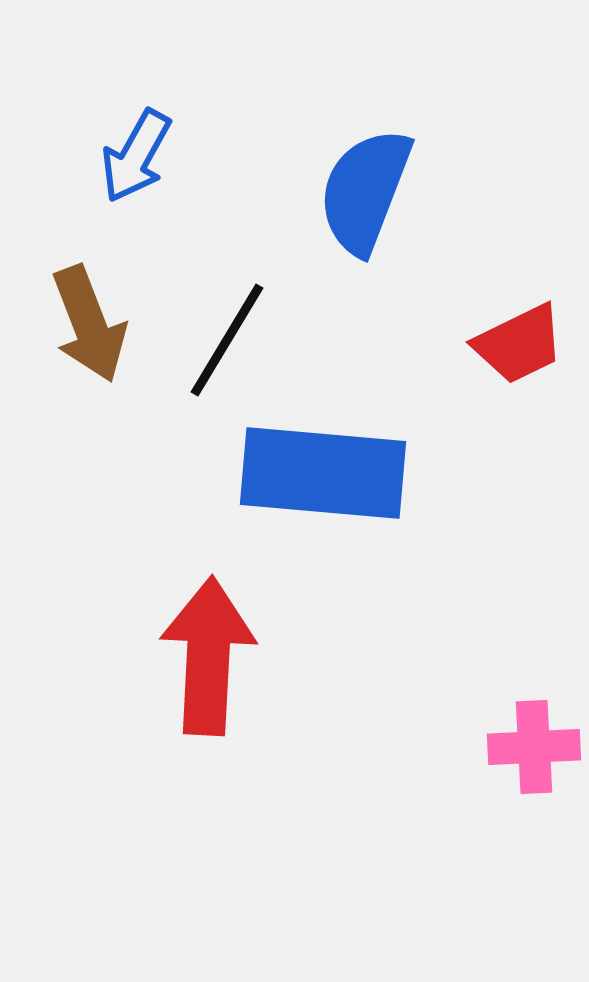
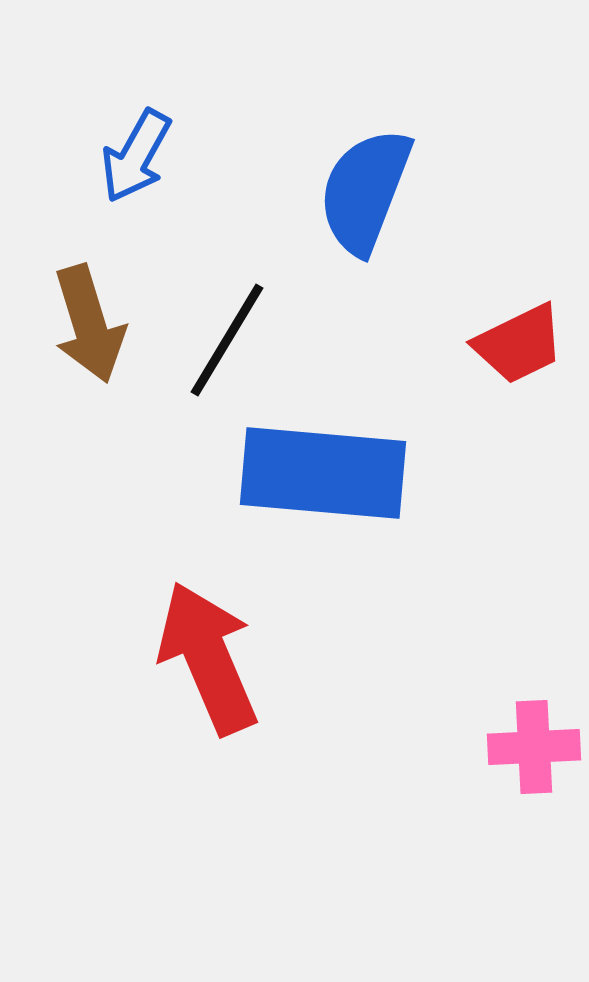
brown arrow: rotated 4 degrees clockwise
red arrow: moved 2 px down; rotated 26 degrees counterclockwise
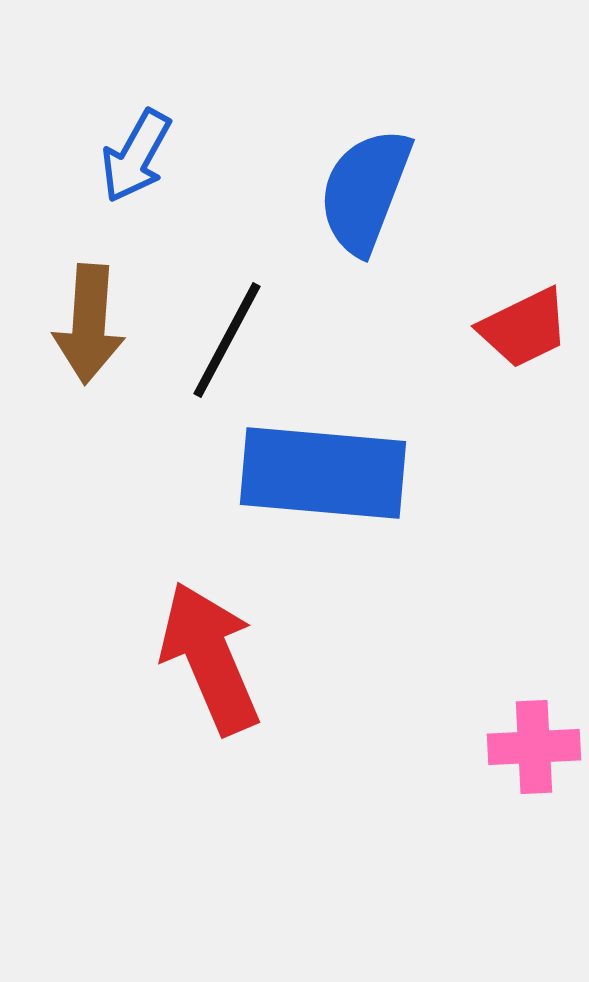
brown arrow: rotated 21 degrees clockwise
black line: rotated 3 degrees counterclockwise
red trapezoid: moved 5 px right, 16 px up
red arrow: moved 2 px right
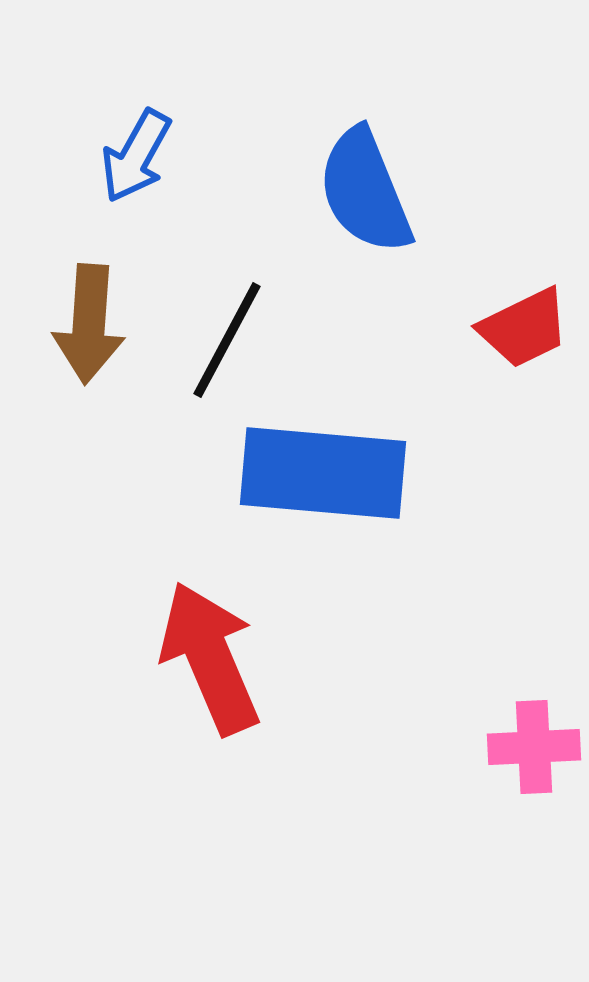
blue semicircle: rotated 43 degrees counterclockwise
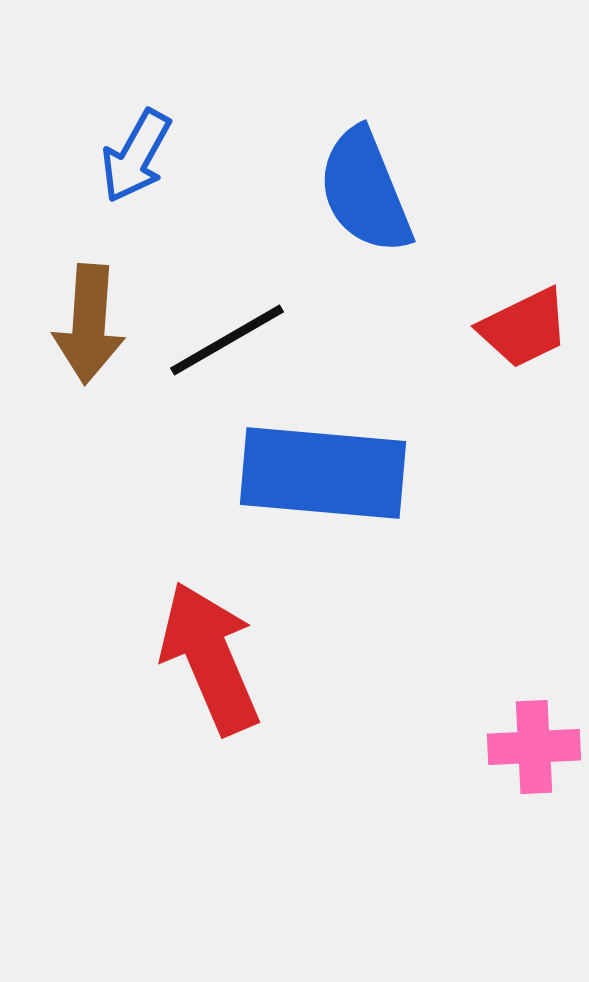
black line: rotated 32 degrees clockwise
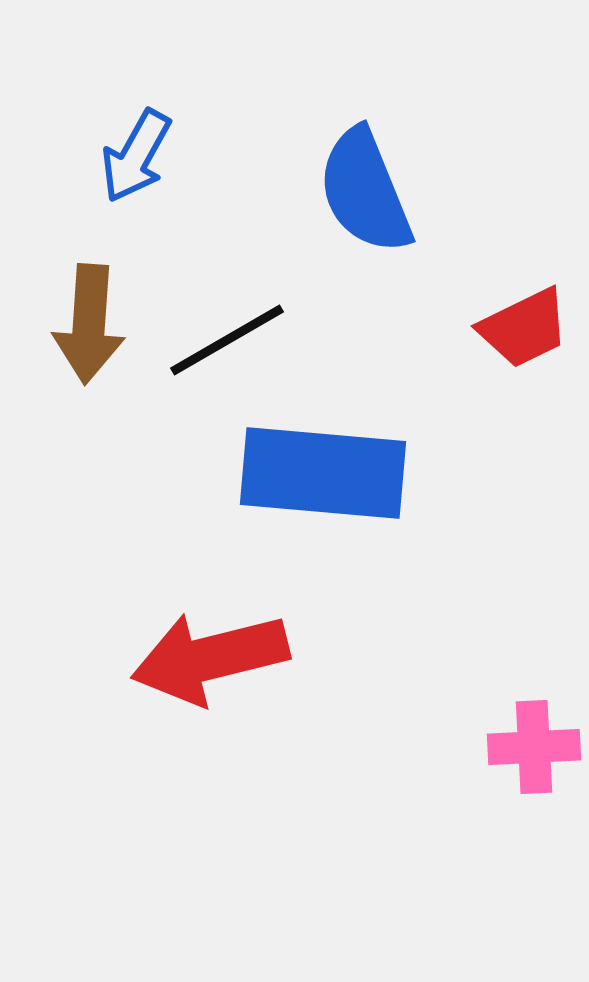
red arrow: rotated 81 degrees counterclockwise
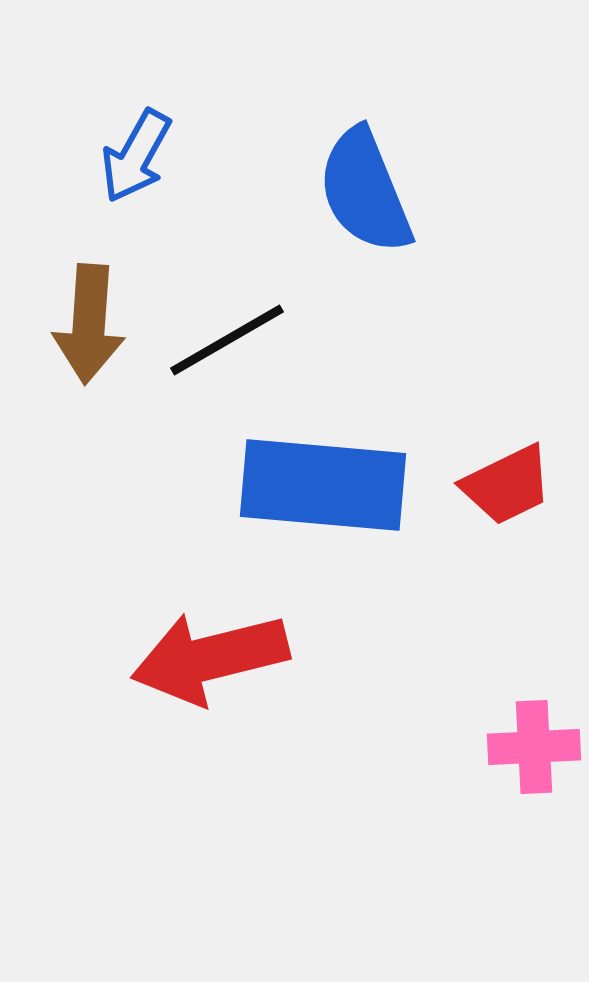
red trapezoid: moved 17 px left, 157 px down
blue rectangle: moved 12 px down
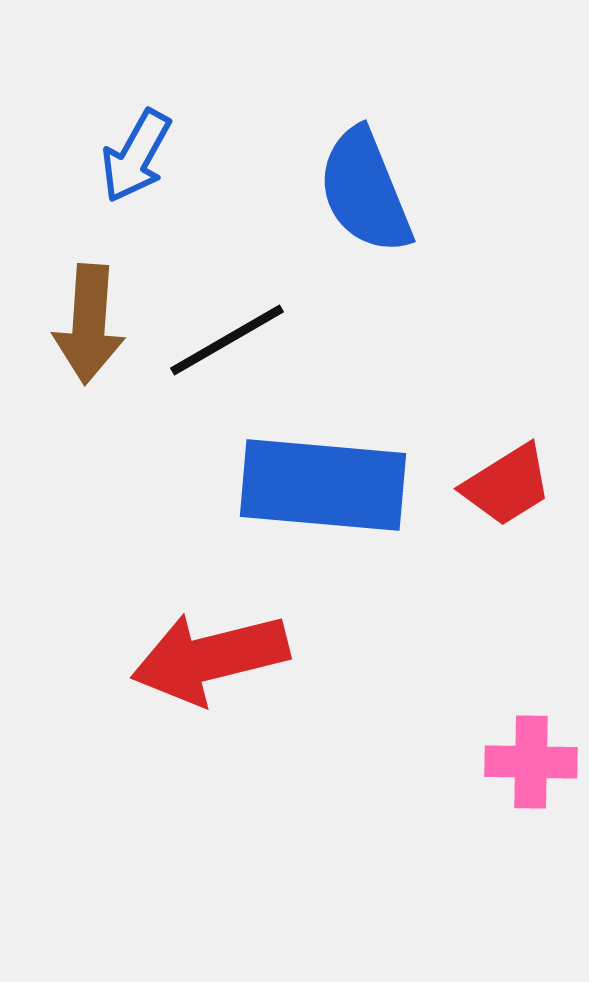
red trapezoid: rotated 6 degrees counterclockwise
pink cross: moved 3 px left, 15 px down; rotated 4 degrees clockwise
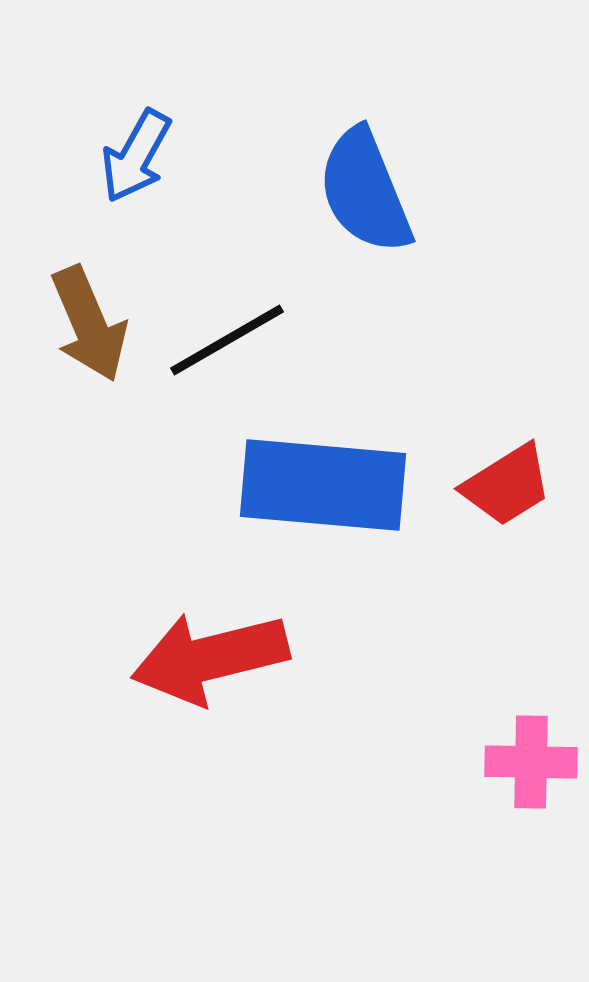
brown arrow: rotated 27 degrees counterclockwise
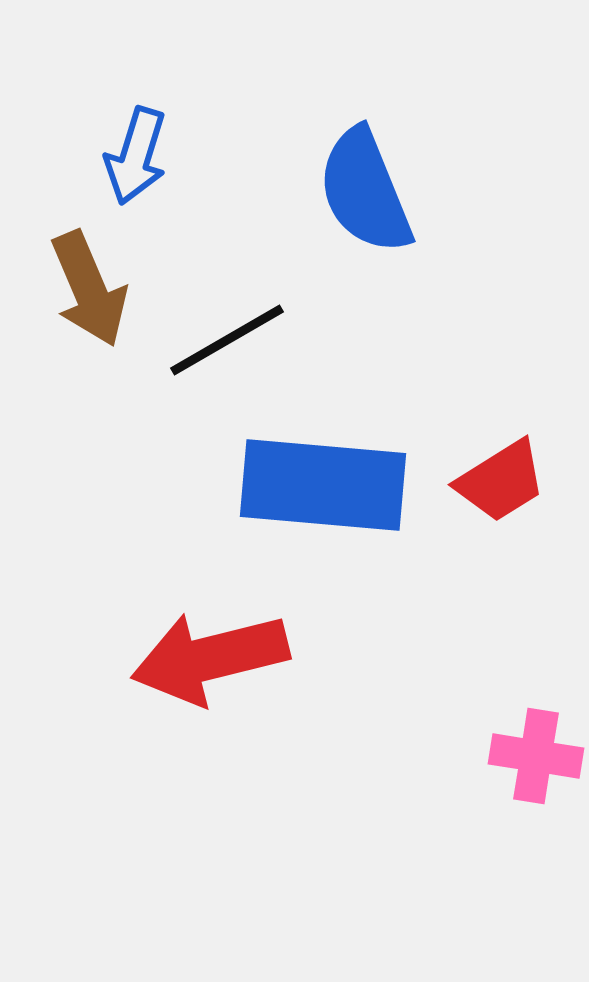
blue arrow: rotated 12 degrees counterclockwise
brown arrow: moved 35 px up
red trapezoid: moved 6 px left, 4 px up
pink cross: moved 5 px right, 6 px up; rotated 8 degrees clockwise
